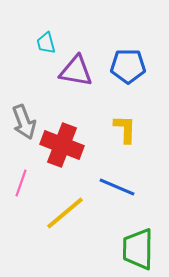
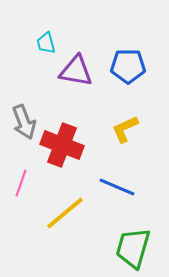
yellow L-shape: rotated 116 degrees counterclockwise
green trapezoid: moved 5 px left, 1 px up; rotated 15 degrees clockwise
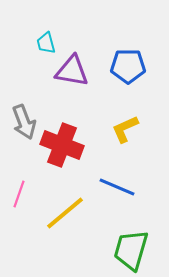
purple triangle: moved 4 px left
pink line: moved 2 px left, 11 px down
green trapezoid: moved 2 px left, 2 px down
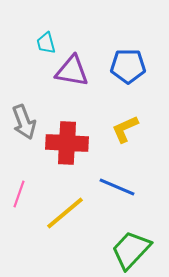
red cross: moved 5 px right, 2 px up; rotated 18 degrees counterclockwise
green trapezoid: rotated 27 degrees clockwise
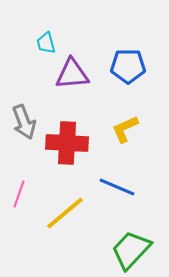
purple triangle: moved 3 px down; rotated 15 degrees counterclockwise
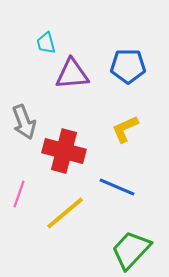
red cross: moved 3 px left, 8 px down; rotated 12 degrees clockwise
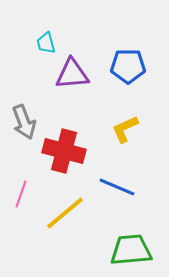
pink line: moved 2 px right
green trapezoid: rotated 42 degrees clockwise
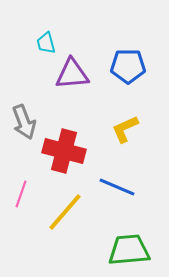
yellow line: moved 1 px up; rotated 9 degrees counterclockwise
green trapezoid: moved 2 px left
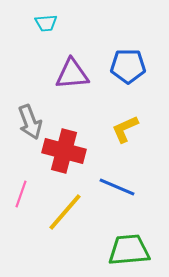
cyan trapezoid: moved 20 px up; rotated 80 degrees counterclockwise
gray arrow: moved 6 px right
